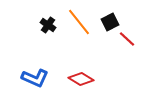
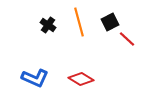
orange line: rotated 24 degrees clockwise
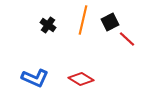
orange line: moved 4 px right, 2 px up; rotated 28 degrees clockwise
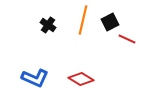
red line: rotated 18 degrees counterclockwise
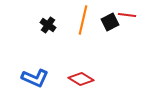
red line: moved 24 px up; rotated 18 degrees counterclockwise
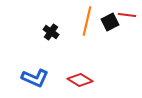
orange line: moved 4 px right, 1 px down
black cross: moved 3 px right, 7 px down
red diamond: moved 1 px left, 1 px down
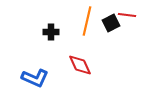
black square: moved 1 px right, 1 px down
black cross: rotated 35 degrees counterclockwise
red diamond: moved 15 px up; rotated 35 degrees clockwise
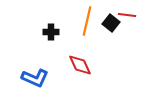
black square: rotated 24 degrees counterclockwise
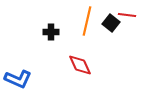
blue L-shape: moved 17 px left, 1 px down
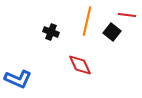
black square: moved 1 px right, 9 px down
black cross: rotated 21 degrees clockwise
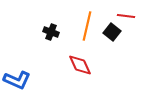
red line: moved 1 px left, 1 px down
orange line: moved 5 px down
blue L-shape: moved 1 px left, 1 px down
